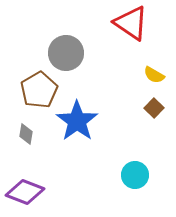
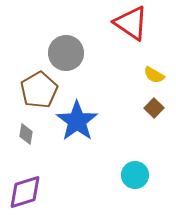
purple diamond: rotated 39 degrees counterclockwise
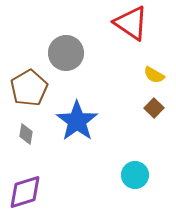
brown pentagon: moved 10 px left, 2 px up
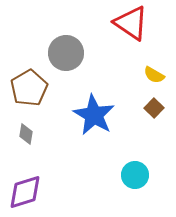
blue star: moved 17 px right, 6 px up; rotated 6 degrees counterclockwise
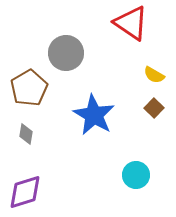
cyan circle: moved 1 px right
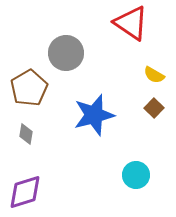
blue star: rotated 27 degrees clockwise
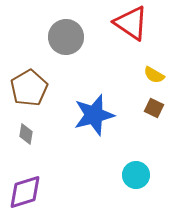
gray circle: moved 16 px up
brown square: rotated 18 degrees counterclockwise
